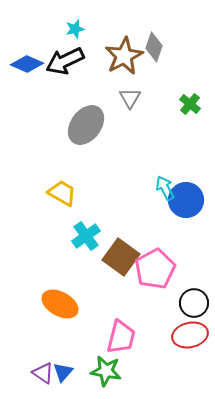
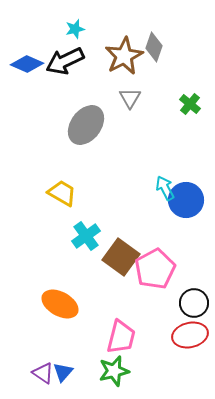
green star: moved 8 px right; rotated 24 degrees counterclockwise
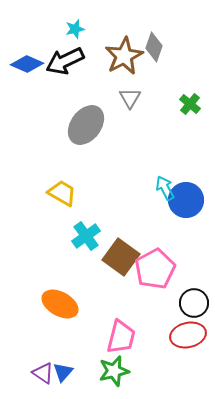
red ellipse: moved 2 px left
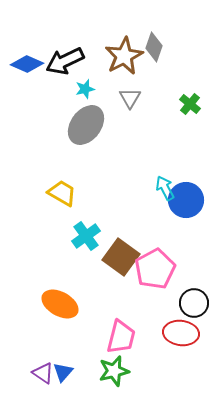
cyan star: moved 10 px right, 60 px down
red ellipse: moved 7 px left, 2 px up; rotated 20 degrees clockwise
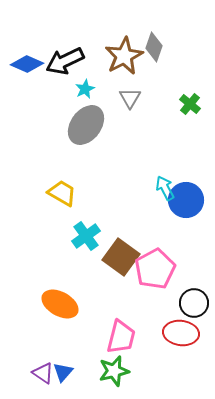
cyan star: rotated 12 degrees counterclockwise
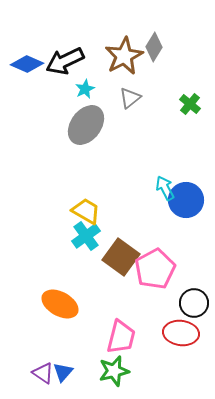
gray diamond: rotated 12 degrees clockwise
gray triangle: rotated 20 degrees clockwise
yellow trapezoid: moved 24 px right, 18 px down
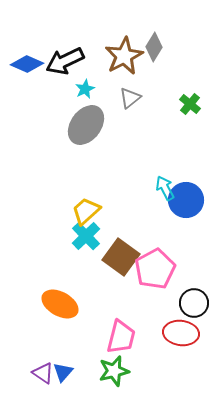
yellow trapezoid: rotated 72 degrees counterclockwise
cyan cross: rotated 8 degrees counterclockwise
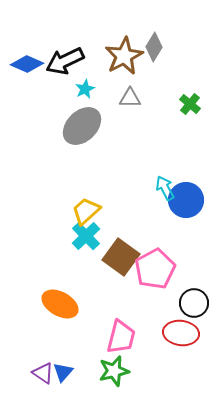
gray triangle: rotated 40 degrees clockwise
gray ellipse: moved 4 px left, 1 px down; rotated 9 degrees clockwise
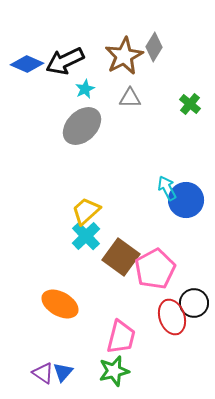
cyan arrow: moved 2 px right
red ellipse: moved 9 px left, 16 px up; rotated 64 degrees clockwise
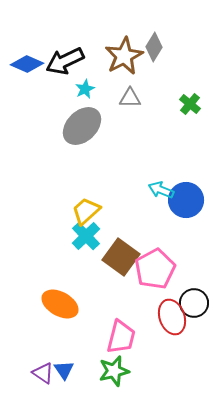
cyan arrow: moved 6 px left, 2 px down; rotated 40 degrees counterclockwise
blue triangle: moved 1 px right, 2 px up; rotated 15 degrees counterclockwise
